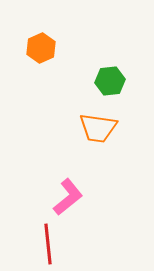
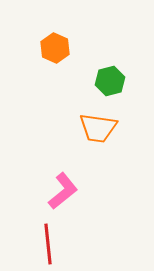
orange hexagon: moved 14 px right; rotated 12 degrees counterclockwise
green hexagon: rotated 8 degrees counterclockwise
pink L-shape: moved 5 px left, 6 px up
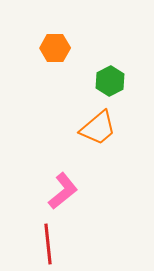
orange hexagon: rotated 24 degrees counterclockwise
green hexagon: rotated 12 degrees counterclockwise
orange trapezoid: rotated 48 degrees counterclockwise
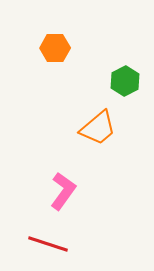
green hexagon: moved 15 px right
pink L-shape: rotated 15 degrees counterclockwise
red line: rotated 66 degrees counterclockwise
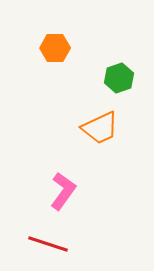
green hexagon: moved 6 px left, 3 px up; rotated 8 degrees clockwise
orange trapezoid: moved 2 px right; rotated 15 degrees clockwise
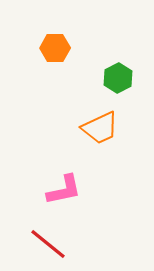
green hexagon: moved 1 px left; rotated 8 degrees counterclockwise
pink L-shape: moved 1 px right, 1 px up; rotated 42 degrees clockwise
red line: rotated 21 degrees clockwise
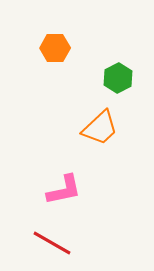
orange trapezoid: rotated 18 degrees counterclockwise
red line: moved 4 px right, 1 px up; rotated 9 degrees counterclockwise
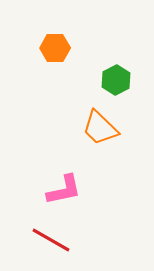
green hexagon: moved 2 px left, 2 px down
orange trapezoid: rotated 87 degrees clockwise
red line: moved 1 px left, 3 px up
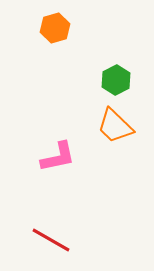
orange hexagon: moved 20 px up; rotated 16 degrees counterclockwise
orange trapezoid: moved 15 px right, 2 px up
pink L-shape: moved 6 px left, 33 px up
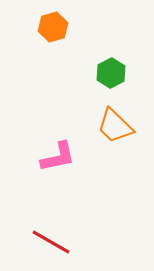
orange hexagon: moved 2 px left, 1 px up
green hexagon: moved 5 px left, 7 px up
red line: moved 2 px down
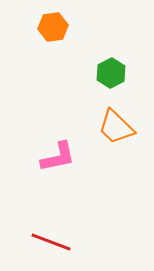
orange hexagon: rotated 8 degrees clockwise
orange trapezoid: moved 1 px right, 1 px down
red line: rotated 9 degrees counterclockwise
